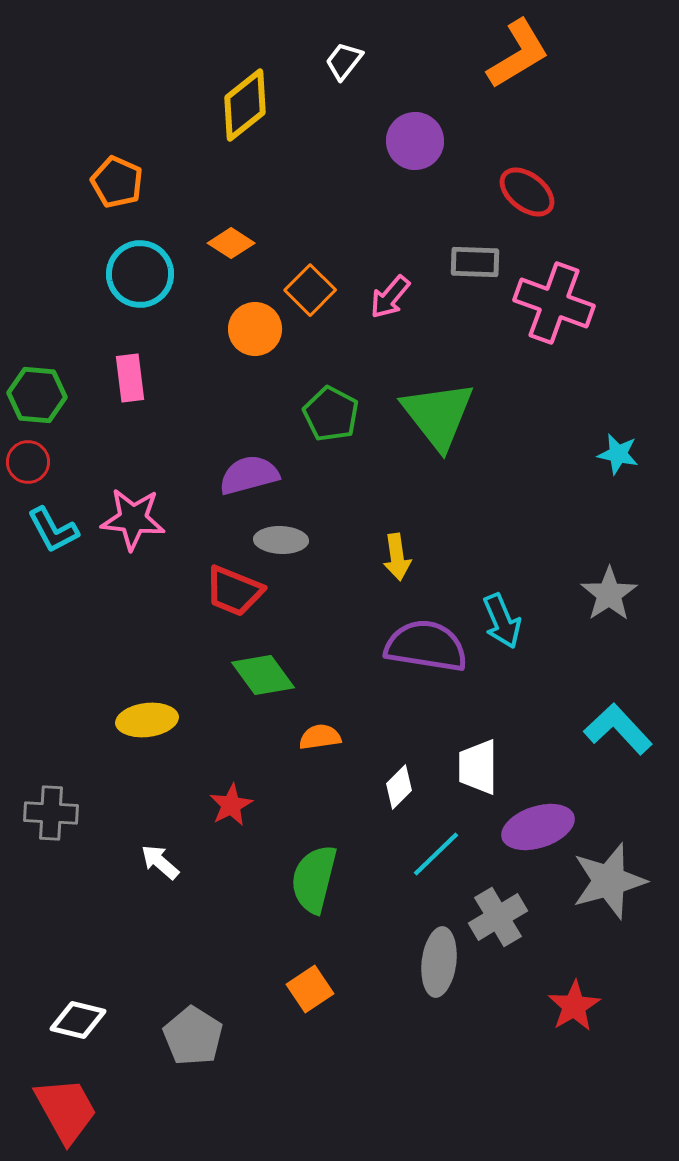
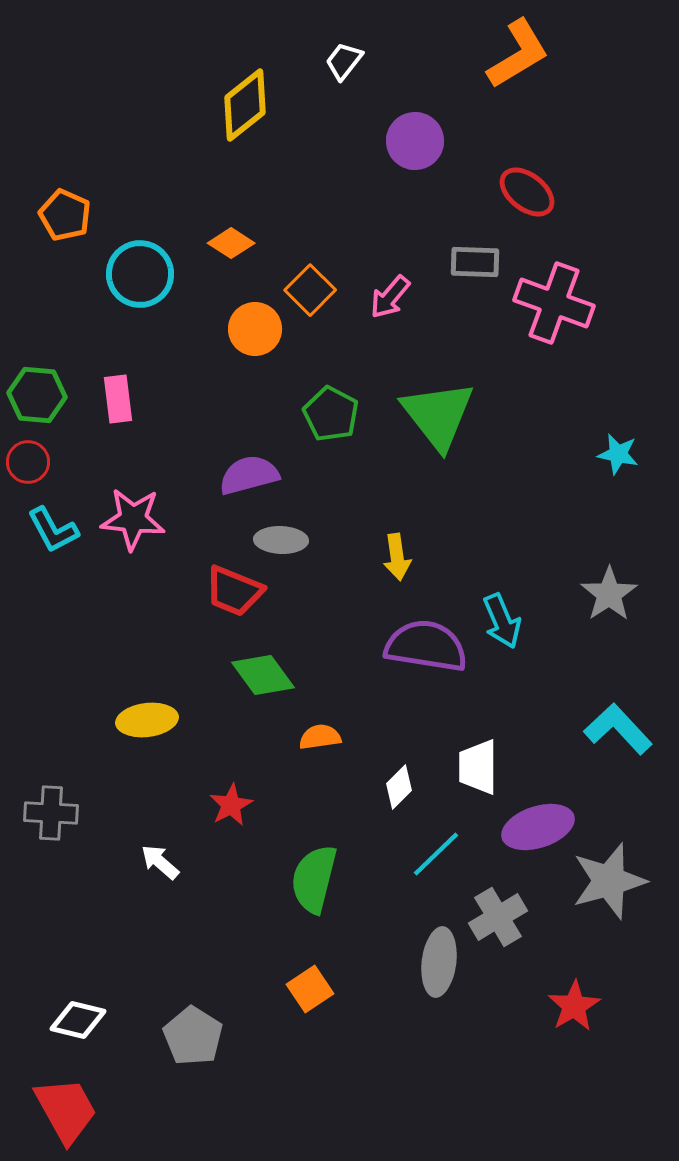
orange pentagon at (117, 182): moved 52 px left, 33 px down
pink rectangle at (130, 378): moved 12 px left, 21 px down
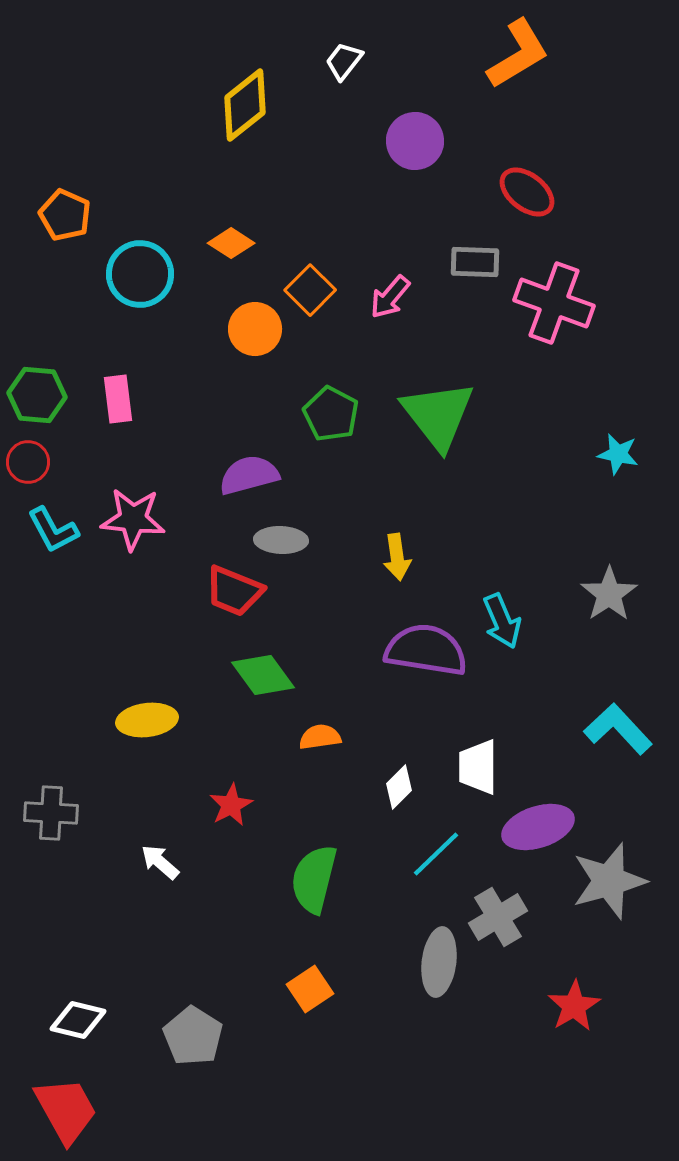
purple semicircle at (426, 646): moved 4 px down
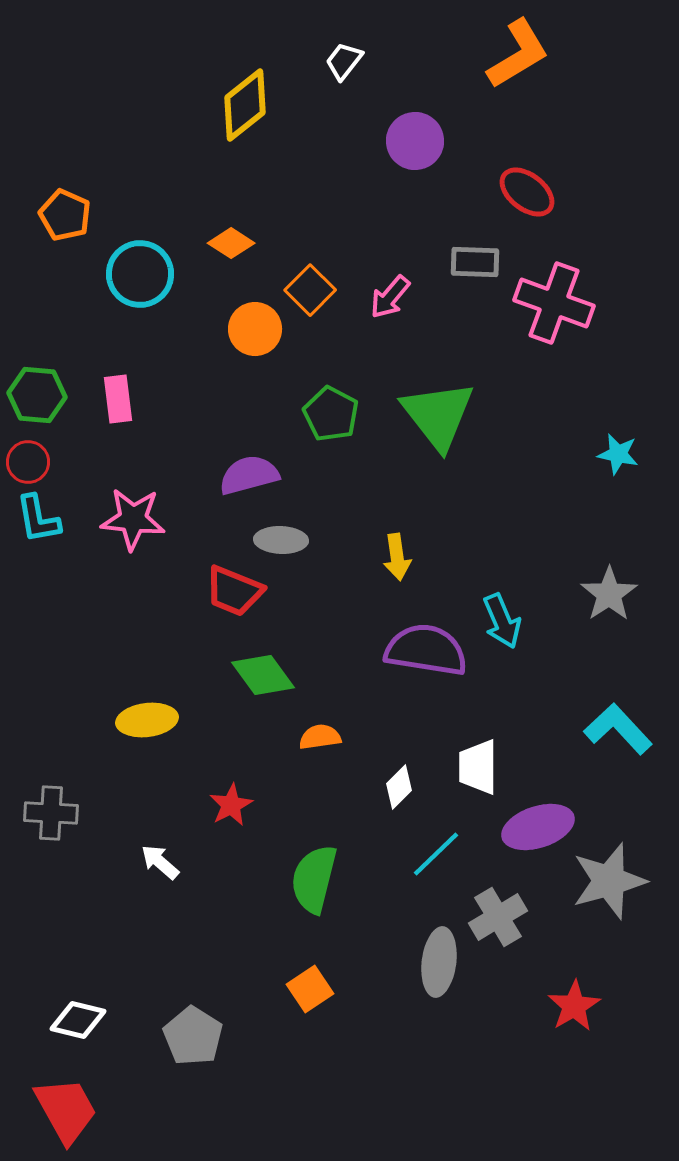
cyan L-shape at (53, 530): moved 15 px left, 11 px up; rotated 18 degrees clockwise
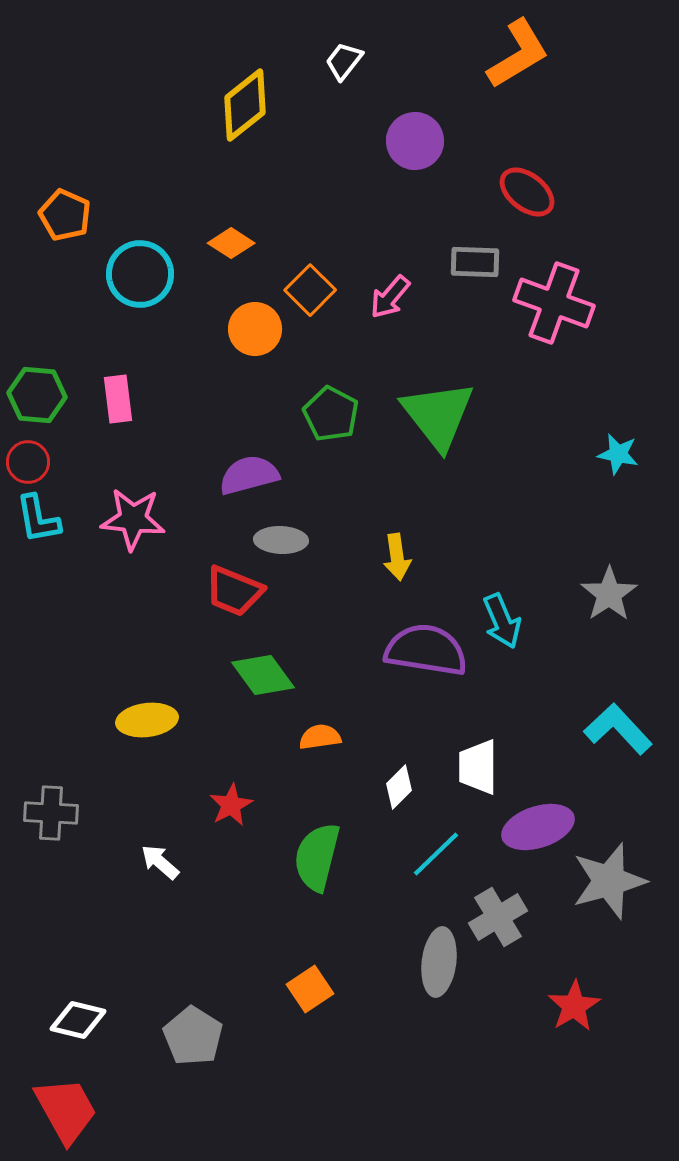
green semicircle at (314, 879): moved 3 px right, 22 px up
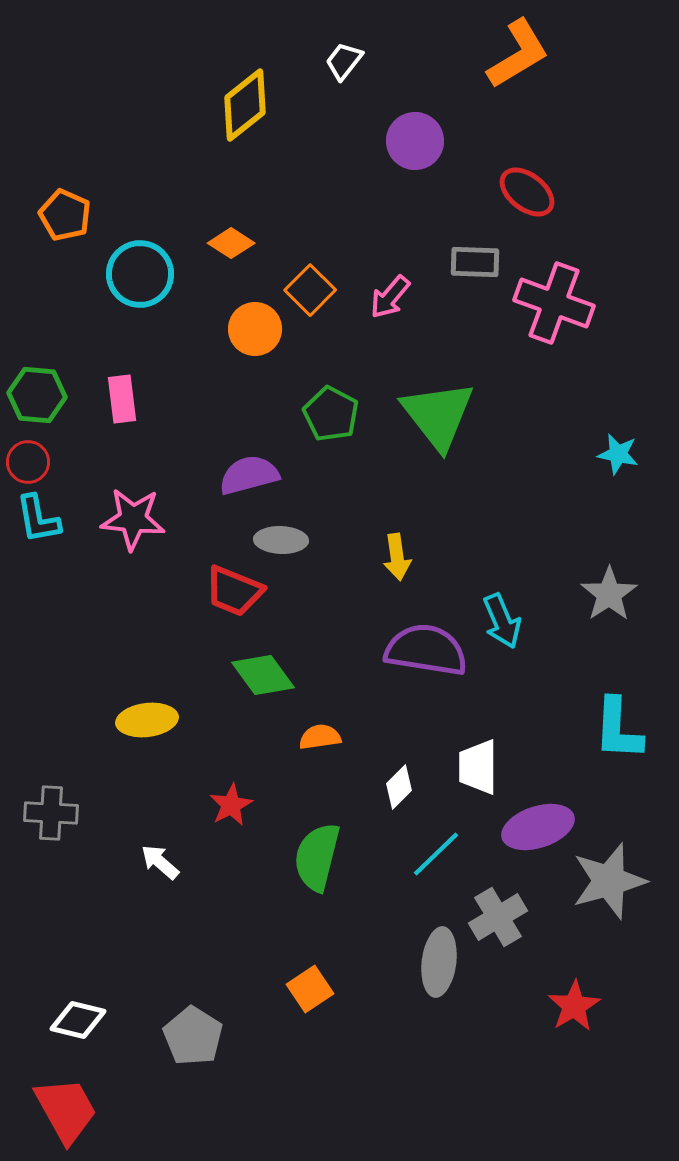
pink rectangle at (118, 399): moved 4 px right
cyan L-shape at (618, 729): rotated 134 degrees counterclockwise
